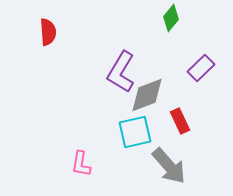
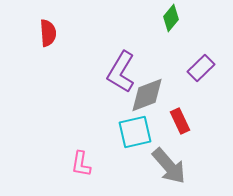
red semicircle: moved 1 px down
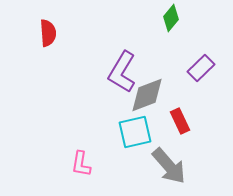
purple L-shape: moved 1 px right
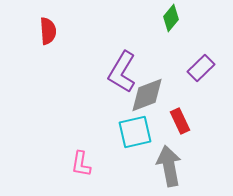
red semicircle: moved 2 px up
gray arrow: rotated 150 degrees counterclockwise
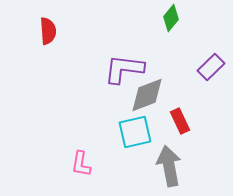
purple rectangle: moved 10 px right, 1 px up
purple L-shape: moved 2 px right, 3 px up; rotated 66 degrees clockwise
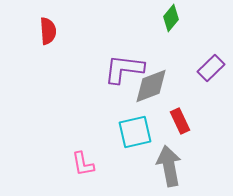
purple rectangle: moved 1 px down
gray diamond: moved 4 px right, 9 px up
pink L-shape: moved 2 px right; rotated 20 degrees counterclockwise
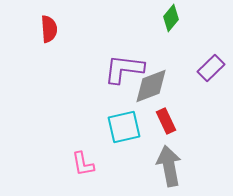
red semicircle: moved 1 px right, 2 px up
red rectangle: moved 14 px left
cyan square: moved 11 px left, 5 px up
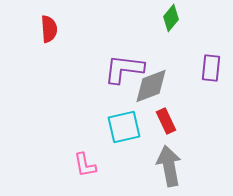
purple rectangle: rotated 40 degrees counterclockwise
pink L-shape: moved 2 px right, 1 px down
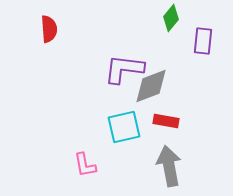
purple rectangle: moved 8 px left, 27 px up
red rectangle: rotated 55 degrees counterclockwise
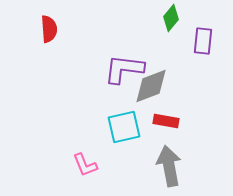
pink L-shape: rotated 12 degrees counterclockwise
